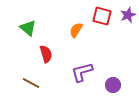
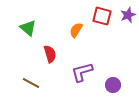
red semicircle: moved 4 px right
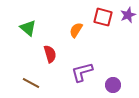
red square: moved 1 px right, 1 px down
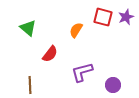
purple star: moved 2 px left, 2 px down
red semicircle: rotated 54 degrees clockwise
brown line: moved 1 px left, 2 px down; rotated 60 degrees clockwise
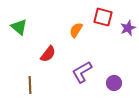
purple star: moved 2 px right, 11 px down
green triangle: moved 9 px left, 1 px up
red semicircle: moved 2 px left
purple L-shape: rotated 15 degrees counterclockwise
purple circle: moved 1 px right, 2 px up
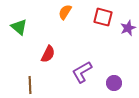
orange semicircle: moved 11 px left, 18 px up
red semicircle: rotated 12 degrees counterclockwise
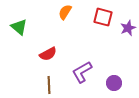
red semicircle: rotated 36 degrees clockwise
brown line: moved 19 px right
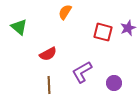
red square: moved 15 px down
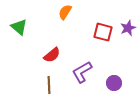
red semicircle: moved 4 px right, 1 px down; rotated 12 degrees counterclockwise
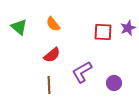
orange semicircle: moved 12 px left, 12 px down; rotated 70 degrees counterclockwise
red square: rotated 12 degrees counterclockwise
